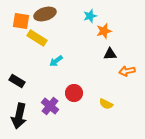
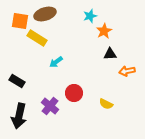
orange square: moved 1 px left
orange star: rotated 14 degrees counterclockwise
cyan arrow: moved 1 px down
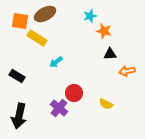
brown ellipse: rotated 10 degrees counterclockwise
orange star: rotated 28 degrees counterclockwise
black rectangle: moved 5 px up
purple cross: moved 9 px right, 2 px down
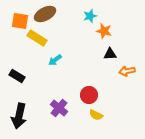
cyan arrow: moved 1 px left, 2 px up
red circle: moved 15 px right, 2 px down
yellow semicircle: moved 10 px left, 11 px down
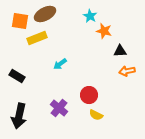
cyan star: rotated 24 degrees counterclockwise
yellow rectangle: rotated 54 degrees counterclockwise
black triangle: moved 10 px right, 3 px up
cyan arrow: moved 5 px right, 4 px down
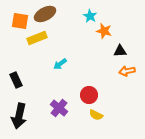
black rectangle: moved 1 px left, 4 px down; rotated 35 degrees clockwise
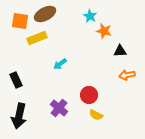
orange arrow: moved 4 px down
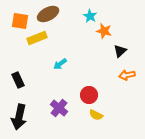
brown ellipse: moved 3 px right
black triangle: rotated 40 degrees counterclockwise
black rectangle: moved 2 px right
black arrow: moved 1 px down
